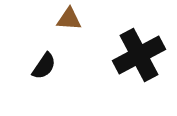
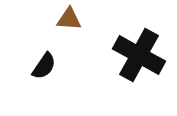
black cross: rotated 33 degrees counterclockwise
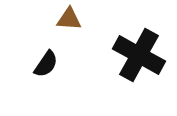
black semicircle: moved 2 px right, 2 px up
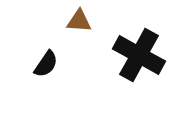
brown triangle: moved 10 px right, 2 px down
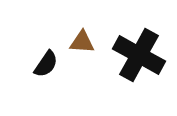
brown triangle: moved 3 px right, 21 px down
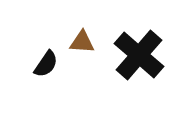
black cross: rotated 12 degrees clockwise
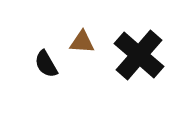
black semicircle: rotated 116 degrees clockwise
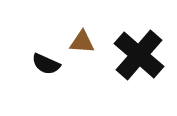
black semicircle: rotated 36 degrees counterclockwise
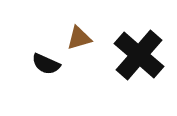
brown triangle: moved 3 px left, 4 px up; rotated 20 degrees counterclockwise
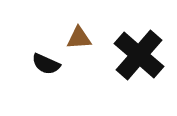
brown triangle: rotated 12 degrees clockwise
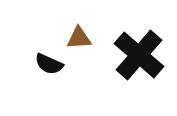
black semicircle: moved 3 px right
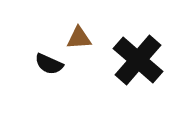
black cross: moved 1 px left, 5 px down
